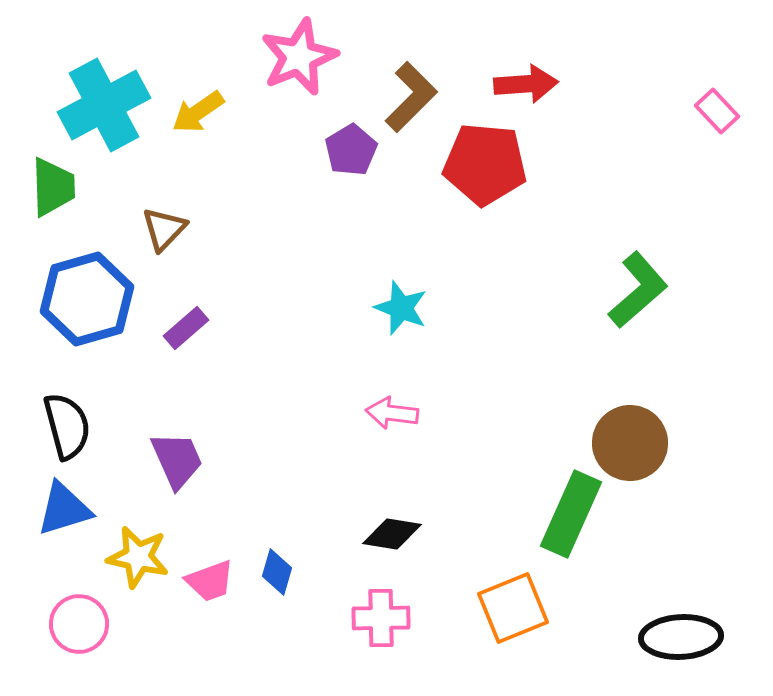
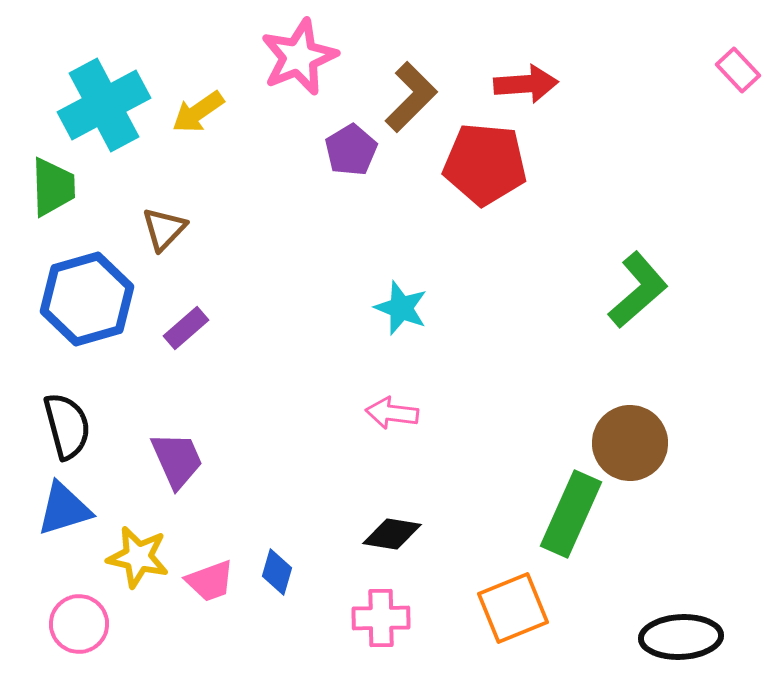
pink rectangle: moved 21 px right, 41 px up
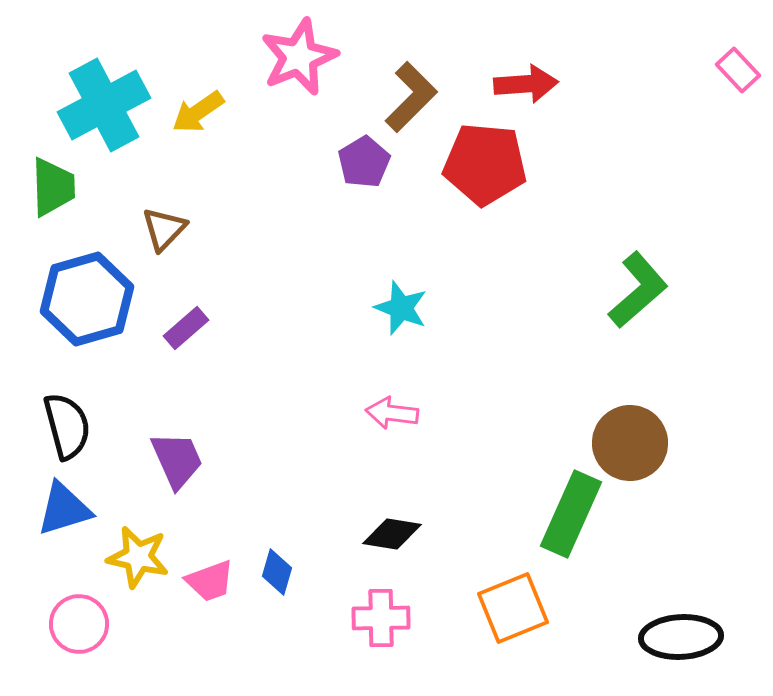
purple pentagon: moved 13 px right, 12 px down
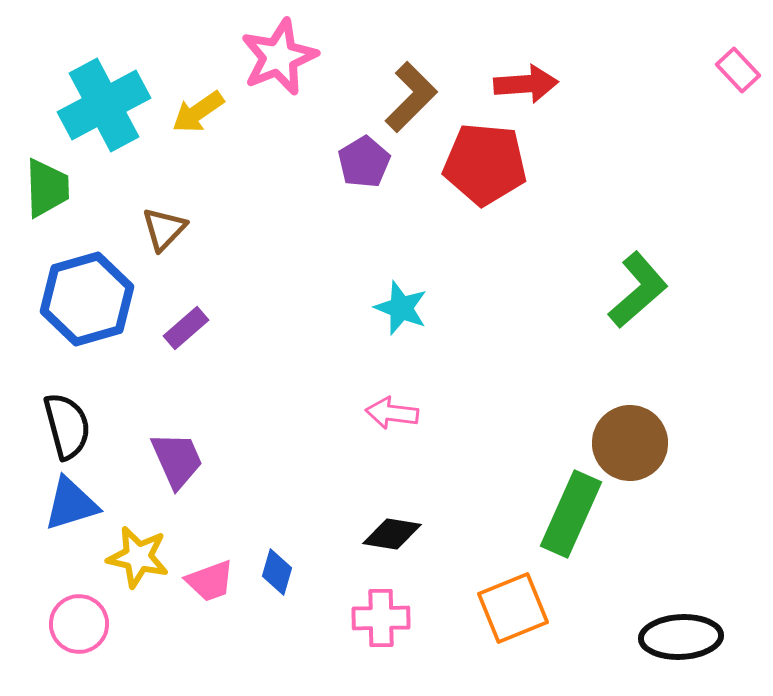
pink star: moved 20 px left
green trapezoid: moved 6 px left, 1 px down
blue triangle: moved 7 px right, 5 px up
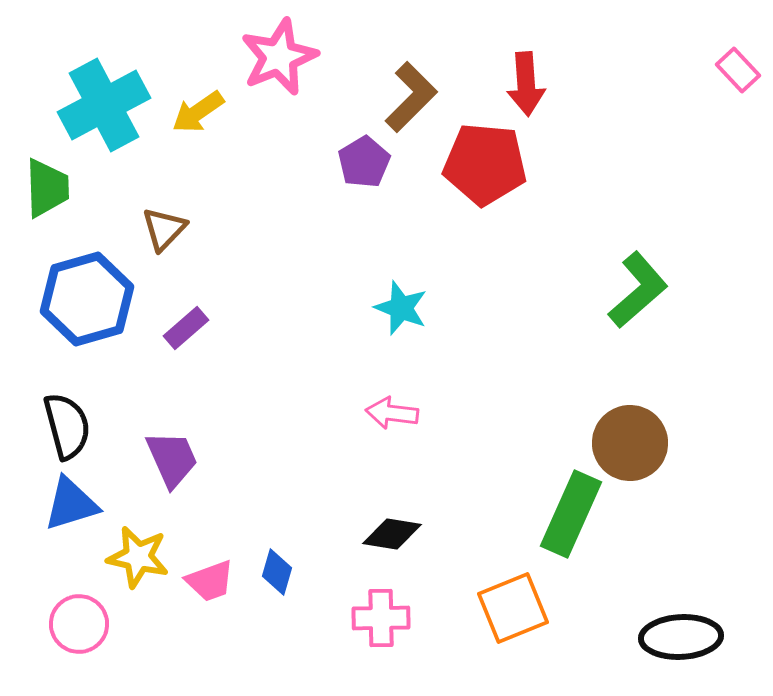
red arrow: rotated 90 degrees clockwise
purple trapezoid: moved 5 px left, 1 px up
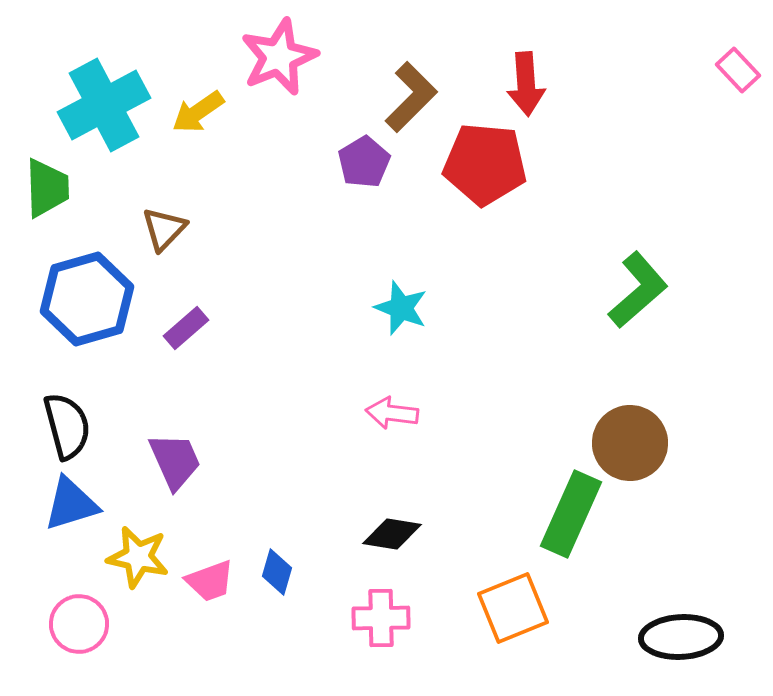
purple trapezoid: moved 3 px right, 2 px down
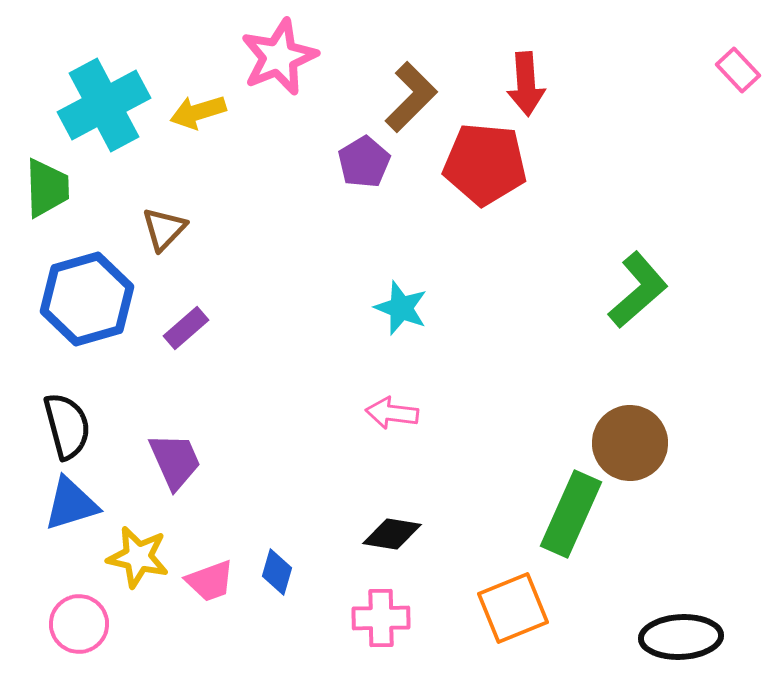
yellow arrow: rotated 18 degrees clockwise
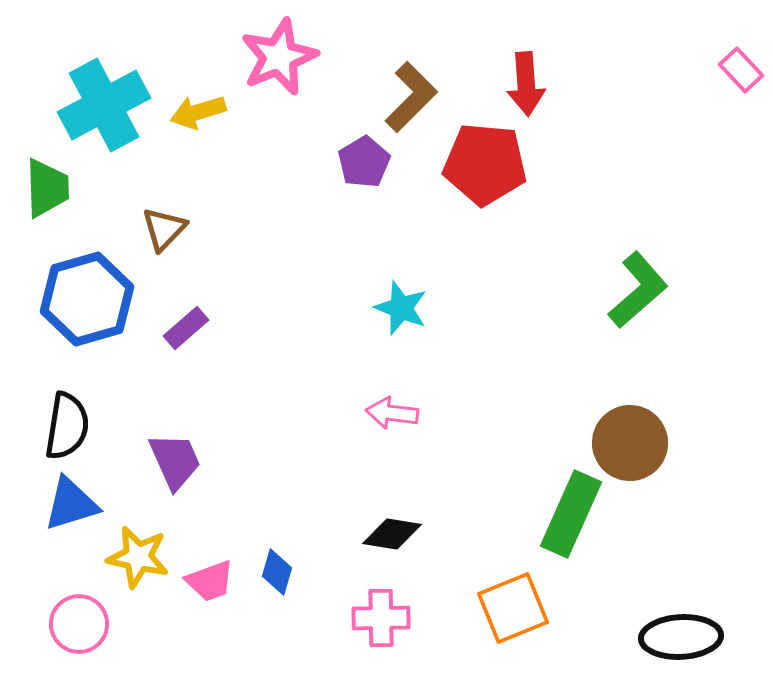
pink rectangle: moved 3 px right
black semicircle: rotated 24 degrees clockwise
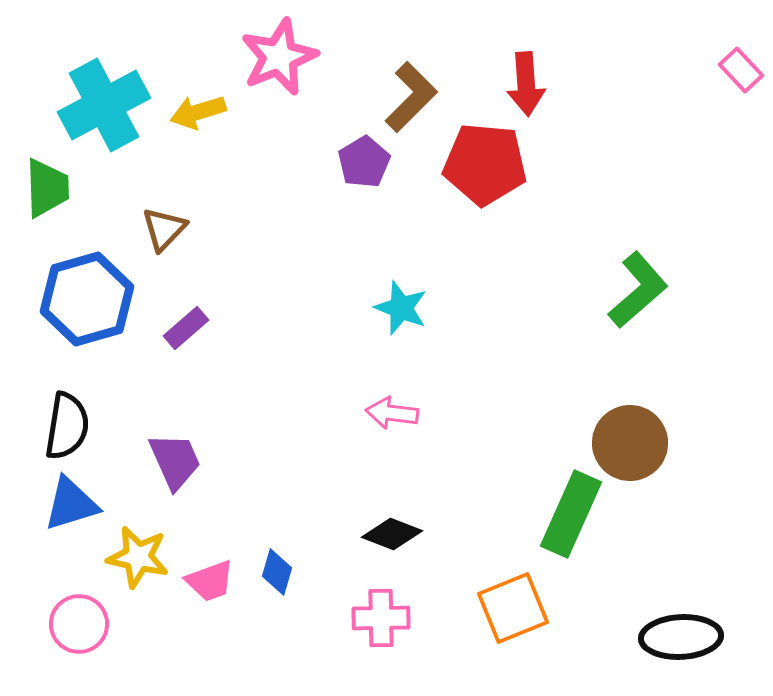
black diamond: rotated 12 degrees clockwise
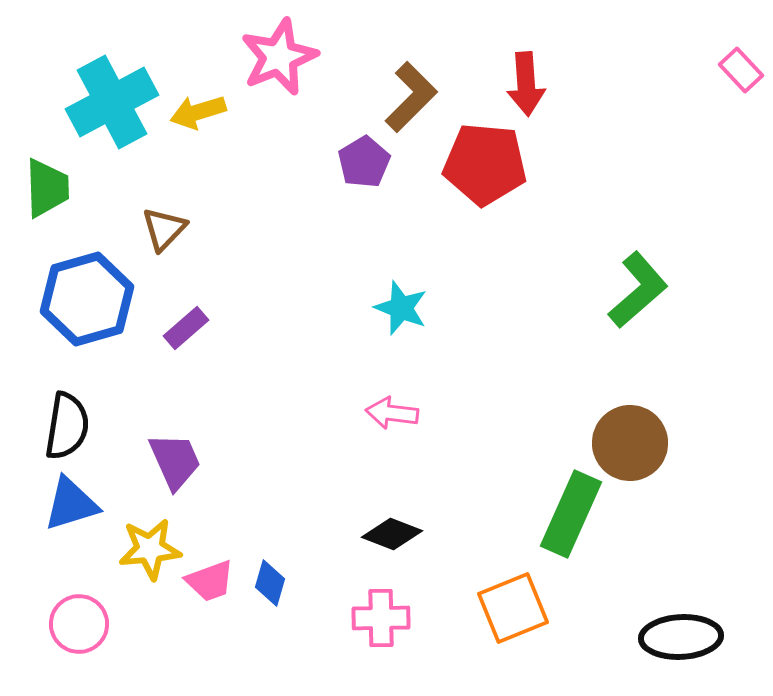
cyan cross: moved 8 px right, 3 px up
yellow star: moved 12 px right, 8 px up; rotated 18 degrees counterclockwise
blue diamond: moved 7 px left, 11 px down
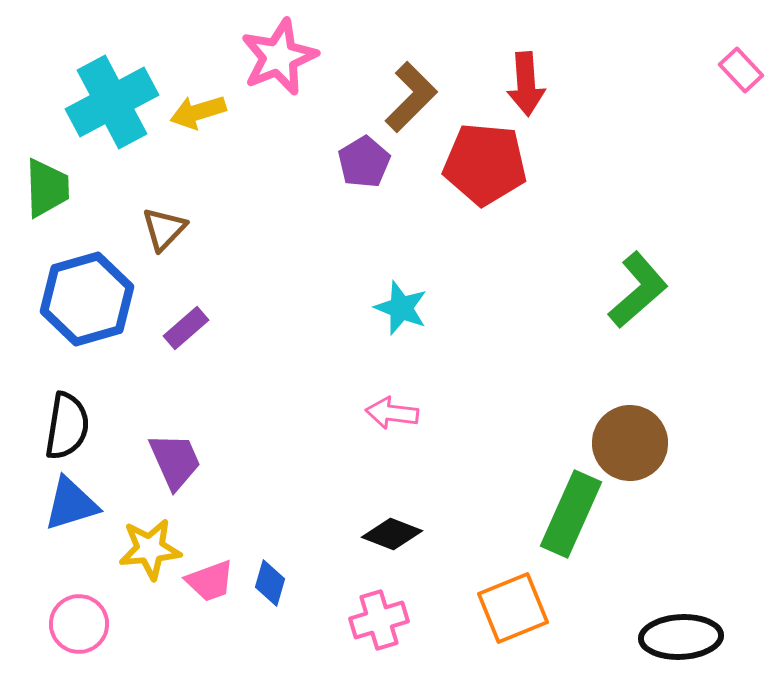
pink cross: moved 2 px left, 2 px down; rotated 16 degrees counterclockwise
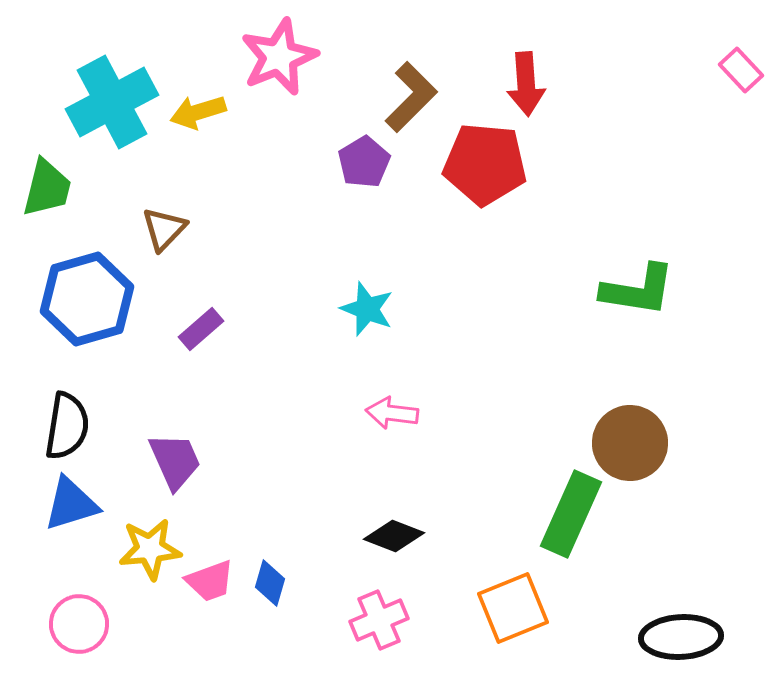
green trapezoid: rotated 16 degrees clockwise
green L-shape: rotated 50 degrees clockwise
cyan star: moved 34 px left, 1 px down
purple rectangle: moved 15 px right, 1 px down
black diamond: moved 2 px right, 2 px down
pink cross: rotated 6 degrees counterclockwise
